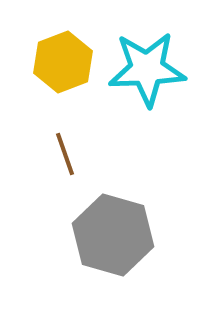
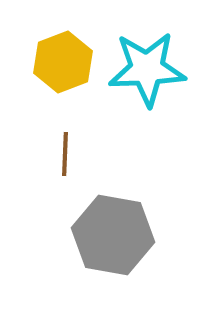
brown line: rotated 21 degrees clockwise
gray hexagon: rotated 6 degrees counterclockwise
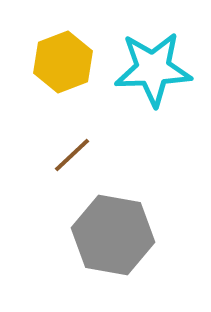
cyan star: moved 6 px right
brown line: moved 7 px right, 1 px down; rotated 45 degrees clockwise
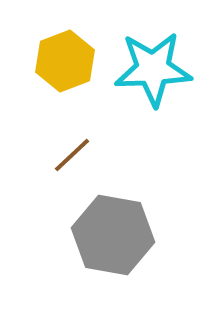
yellow hexagon: moved 2 px right, 1 px up
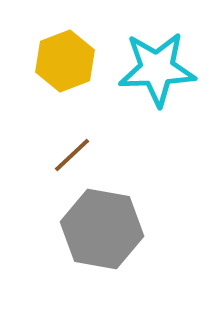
cyan star: moved 4 px right
gray hexagon: moved 11 px left, 6 px up
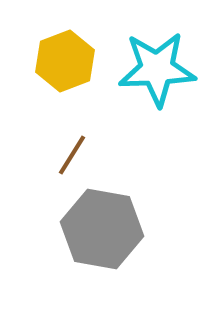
brown line: rotated 15 degrees counterclockwise
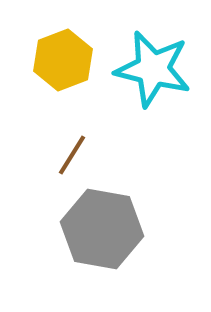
yellow hexagon: moved 2 px left, 1 px up
cyan star: moved 4 px left; rotated 16 degrees clockwise
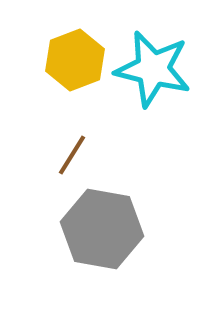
yellow hexagon: moved 12 px right
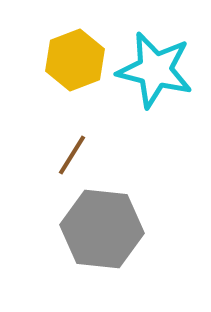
cyan star: moved 2 px right, 1 px down
gray hexagon: rotated 4 degrees counterclockwise
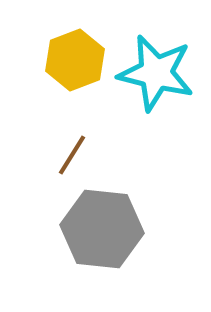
cyan star: moved 1 px right, 3 px down
